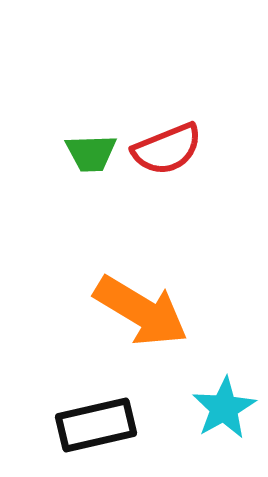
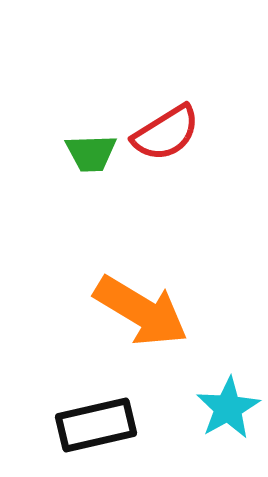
red semicircle: moved 1 px left, 16 px up; rotated 10 degrees counterclockwise
cyan star: moved 4 px right
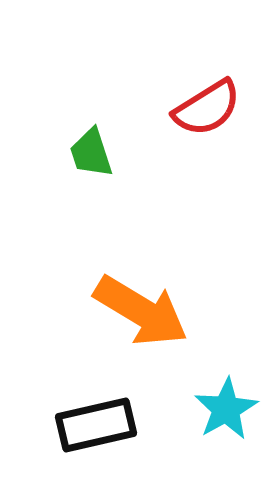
red semicircle: moved 41 px right, 25 px up
green trapezoid: rotated 74 degrees clockwise
cyan star: moved 2 px left, 1 px down
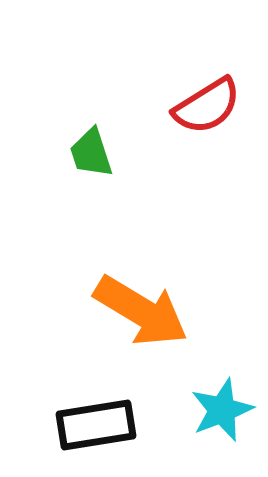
red semicircle: moved 2 px up
cyan star: moved 4 px left, 1 px down; rotated 8 degrees clockwise
black rectangle: rotated 4 degrees clockwise
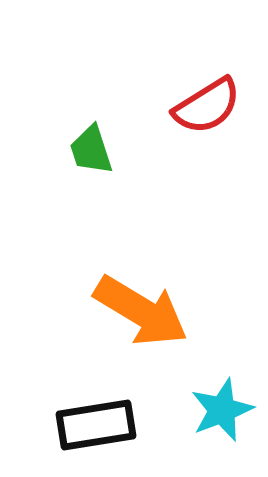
green trapezoid: moved 3 px up
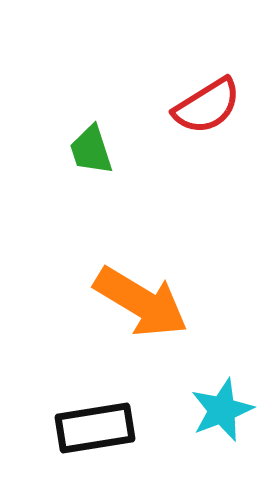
orange arrow: moved 9 px up
black rectangle: moved 1 px left, 3 px down
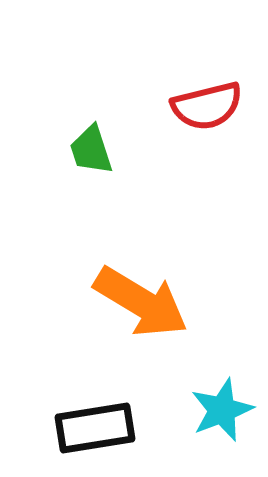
red semicircle: rotated 18 degrees clockwise
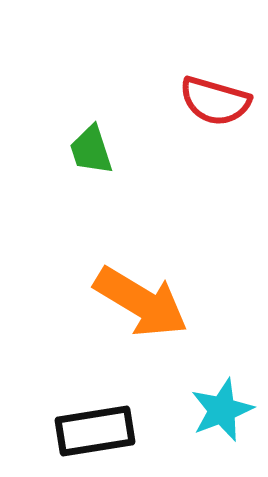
red semicircle: moved 8 px right, 5 px up; rotated 30 degrees clockwise
black rectangle: moved 3 px down
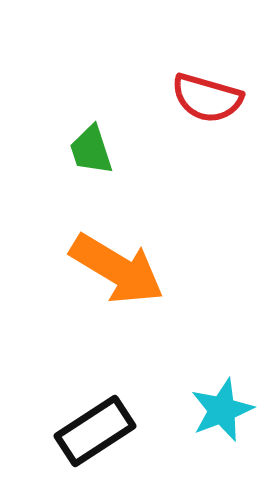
red semicircle: moved 8 px left, 3 px up
orange arrow: moved 24 px left, 33 px up
black rectangle: rotated 24 degrees counterclockwise
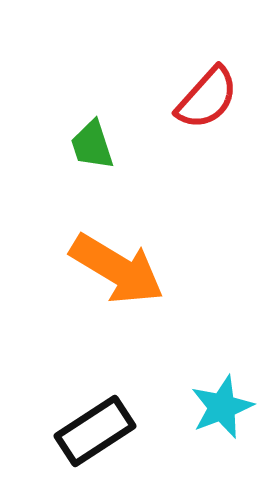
red semicircle: rotated 64 degrees counterclockwise
green trapezoid: moved 1 px right, 5 px up
cyan star: moved 3 px up
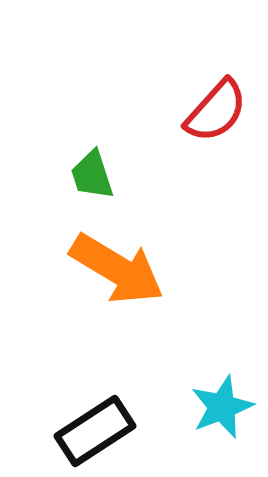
red semicircle: moved 9 px right, 13 px down
green trapezoid: moved 30 px down
